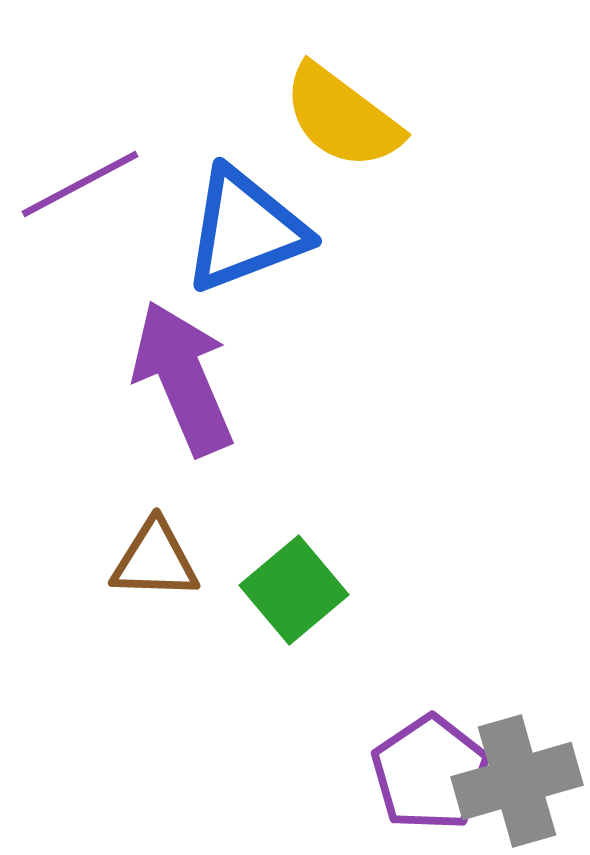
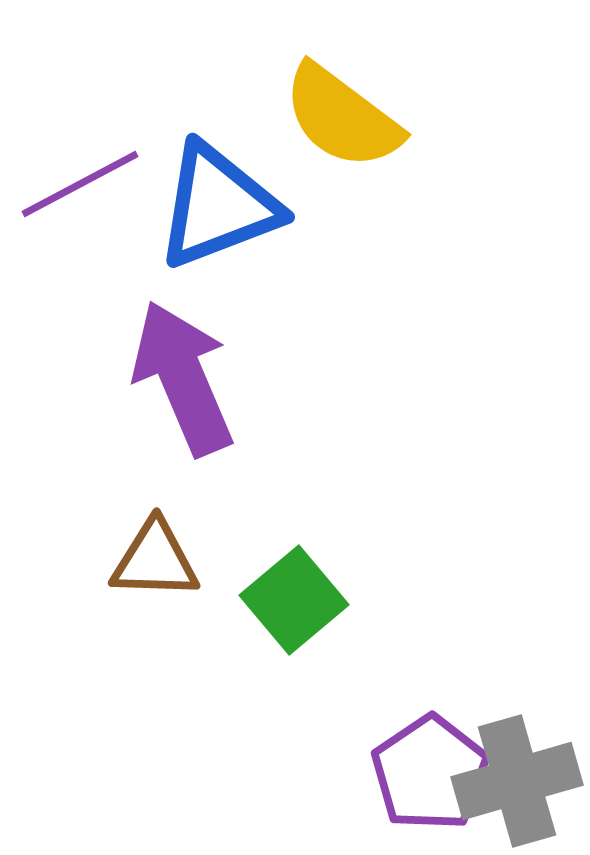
blue triangle: moved 27 px left, 24 px up
green square: moved 10 px down
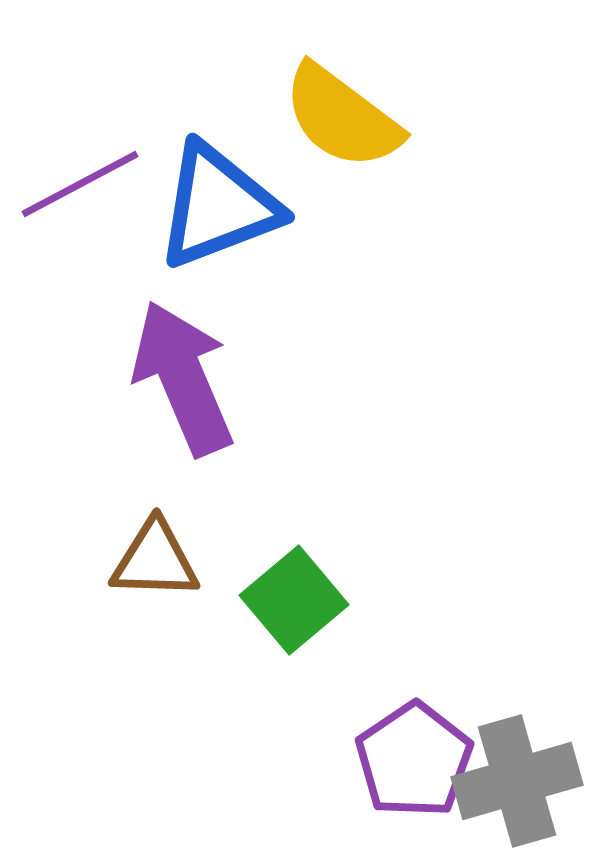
purple pentagon: moved 16 px left, 13 px up
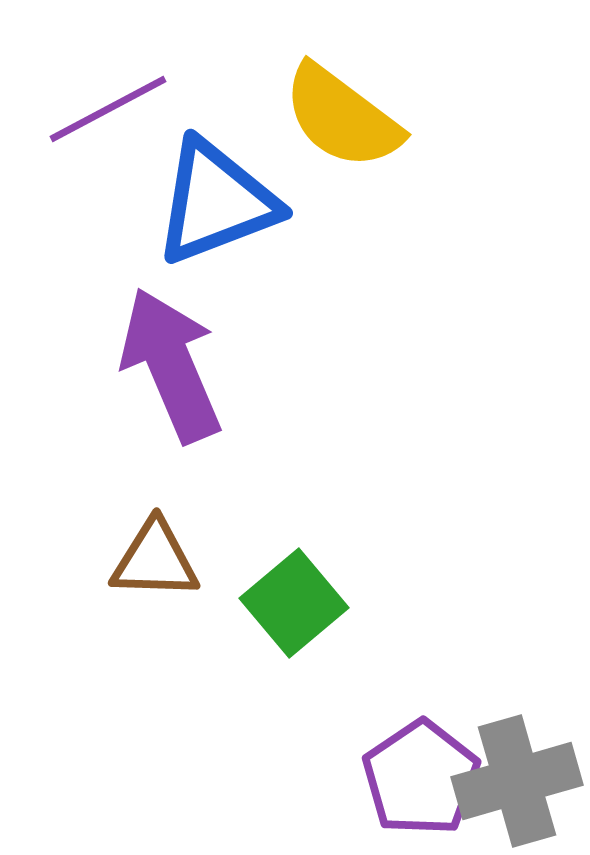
purple line: moved 28 px right, 75 px up
blue triangle: moved 2 px left, 4 px up
purple arrow: moved 12 px left, 13 px up
green square: moved 3 px down
purple pentagon: moved 7 px right, 18 px down
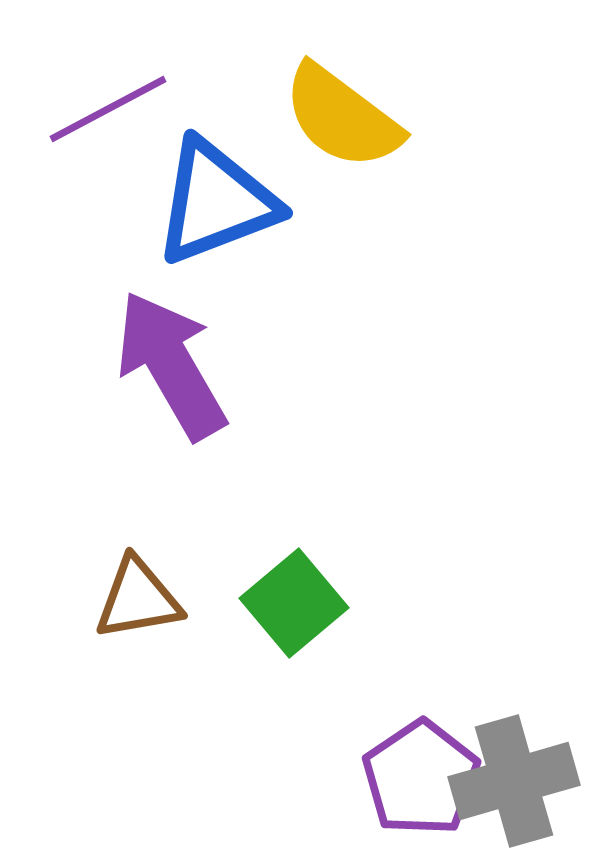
purple arrow: rotated 7 degrees counterclockwise
brown triangle: moved 17 px left, 39 px down; rotated 12 degrees counterclockwise
gray cross: moved 3 px left
